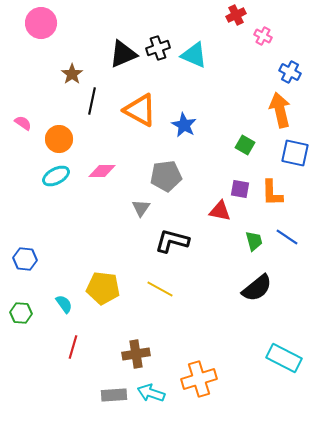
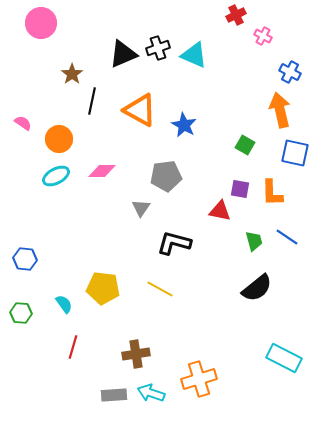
black L-shape: moved 2 px right, 2 px down
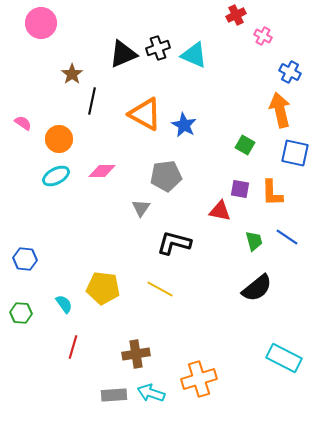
orange triangle: moved 5 px right, 4 px down
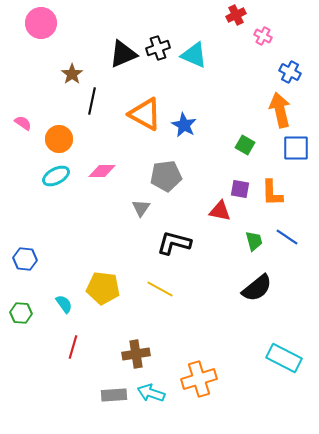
blue square: moved 1 px right, 5 px up; rotated 12 degrees counterclockwise
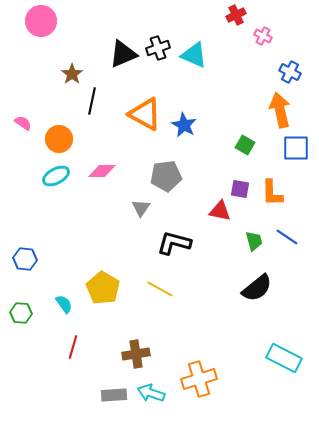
pink circle: moved 2 px up
yellow pentagon: rotated 24 degrees clockwise
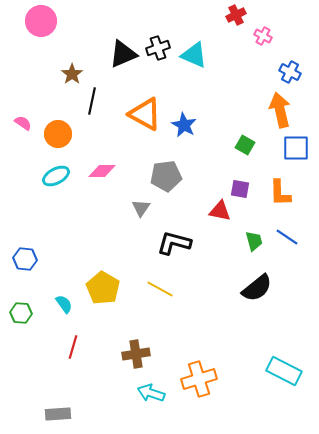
orange circle: moved 1 px left, 5 px up
orange L-shape: moved 8 px right
cyan rectangle: moved 13 px down
gray rectangle: moved 56 px left, 19 px down
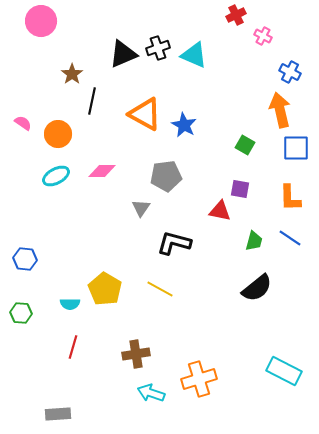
orange L-shape: moved 10 px right, 5 px down
blue line: moved 3 px right, 1 px down
green trapezoid: rotated 30 degrees clockwise
yellow pentagon: moved 2 px right, 1 px down
cyan semicircle: moved 6 px right; rotated 126 degrees clockwise
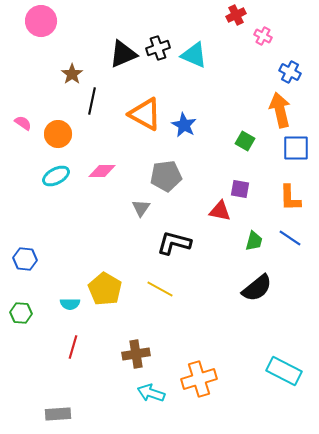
green square: moved 4 px up
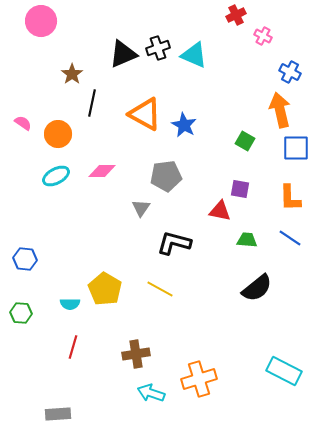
black line: moved 2 px down
green trapezoid: moved 7 px left, 1 px up; rotated 100 degrees counterclockwise
